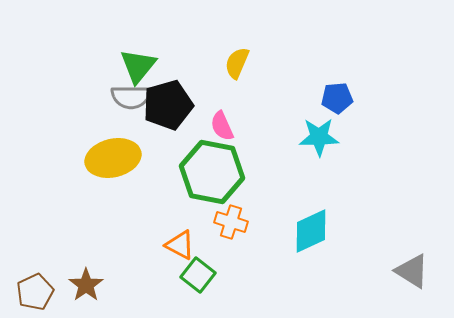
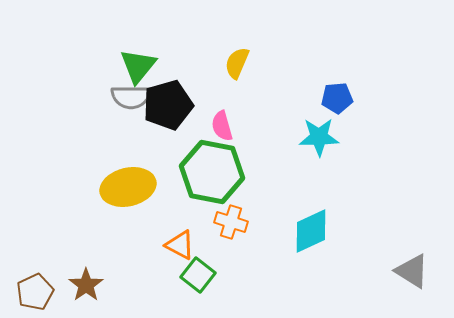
pink semicircle: rotated 8 degrees clockwise
yellow ellipse: moved 15 px right, 29 px down
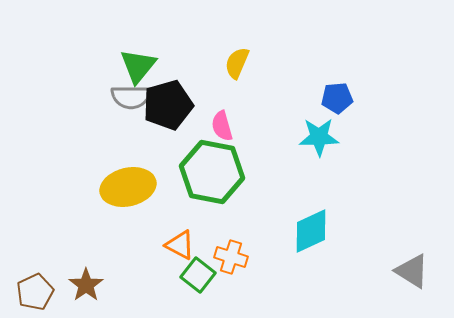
orange cross: moved 35 px down
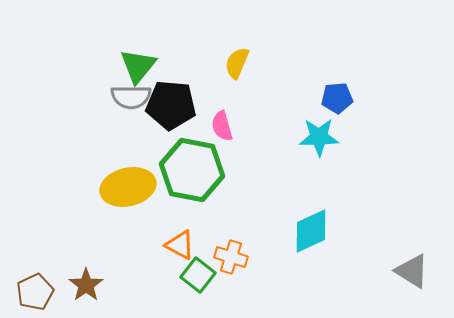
black pentagon: moved 3 px right; rotated 21 degrees clockwise
green hexagon: moved 20 px left, 2 px up
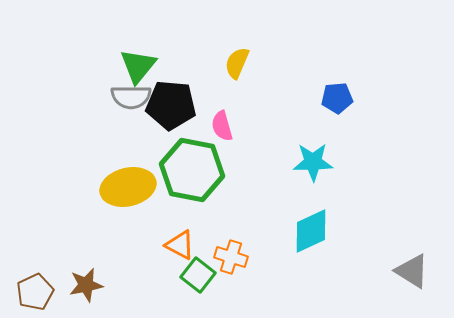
cyan star: moved 6 px left, 25 px down
brown star: rotated 24 degrees clockwise
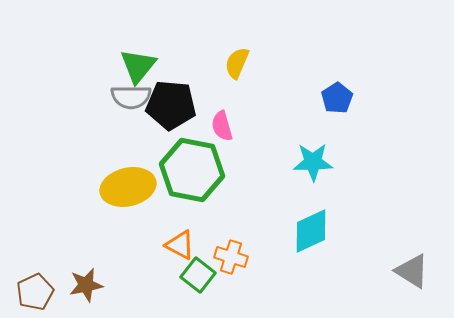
blue pentagon: rotated 28 degrees counterclockwise
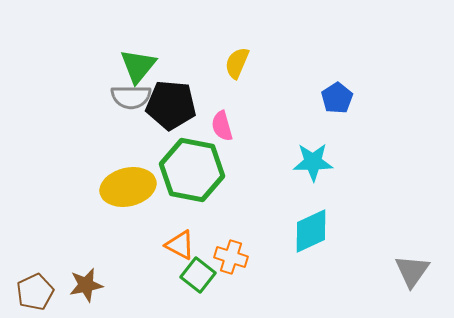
gray triangle: rotated 33 degrees clockwise
